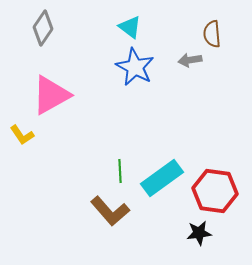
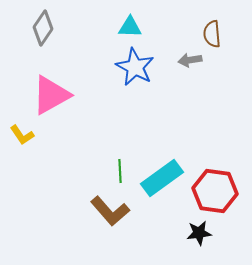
cyan triangle: rotated 35 degrees counterclockwise
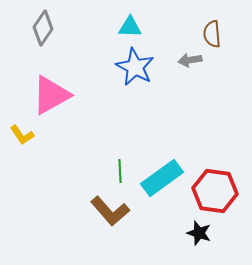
black star: rotated 25 degrees clockwise
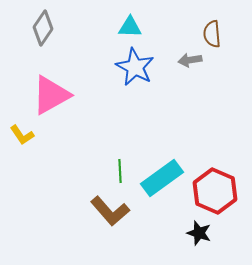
red hexagon: rotated 15 degrees clockwise
